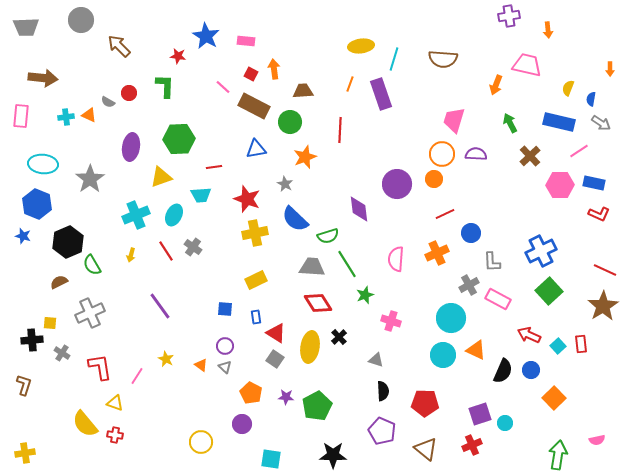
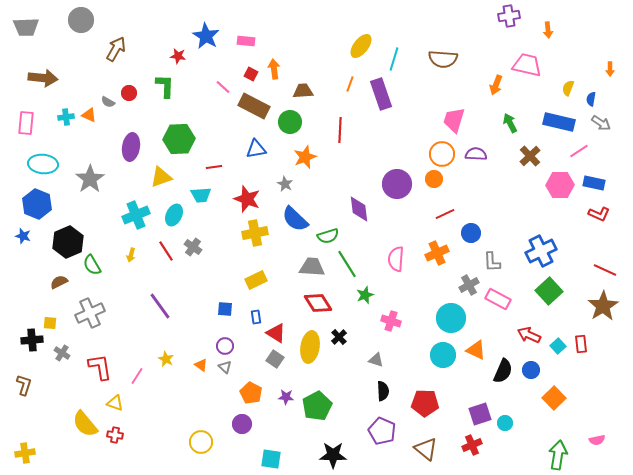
brown arrow at (119, 46): moved 3 px left, 3 px down; rotated 75 degrees clockwise
yellow ellipse at (361, 46): rotated 45 degrees counterclockwise
pink rectangle at (21, 116): moved 5 px right, 7 px down
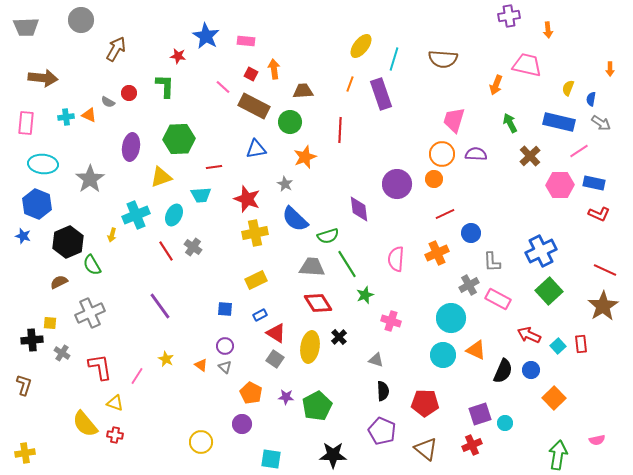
yellow arrow at (131, 255): moved 19 px left, 20 px up
blue rectangle at (256, 317): moved 4 px right, 2 px up; rotated 72 degrees clockwise
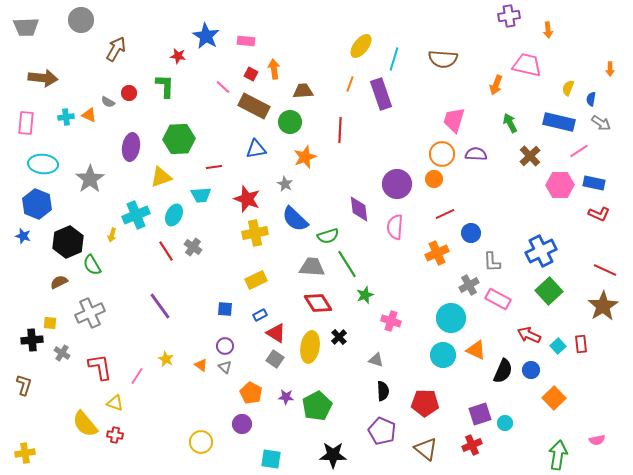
pink semicircle at (396, 259): moved 1 px left, 32 px up
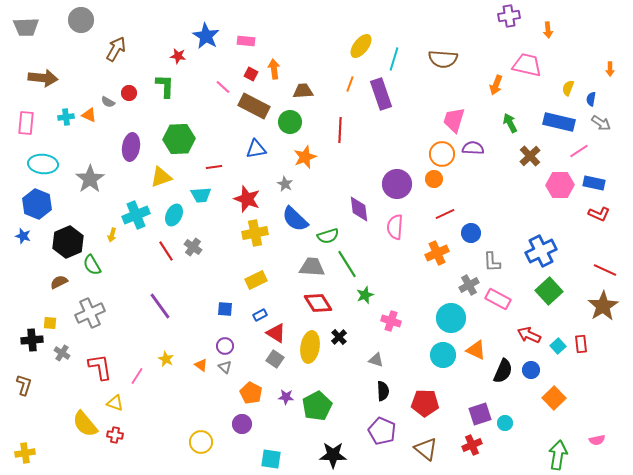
purple semicircle at (476, 154): moved 3 px left, 6 px up
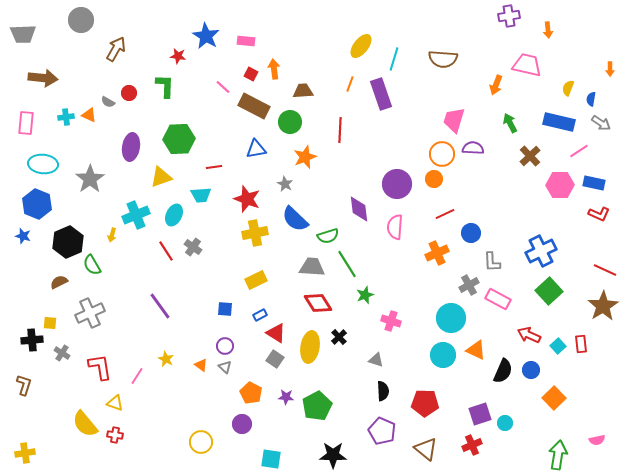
gray trapezoid at (26, 27): moved 3 px left, 7 px down
